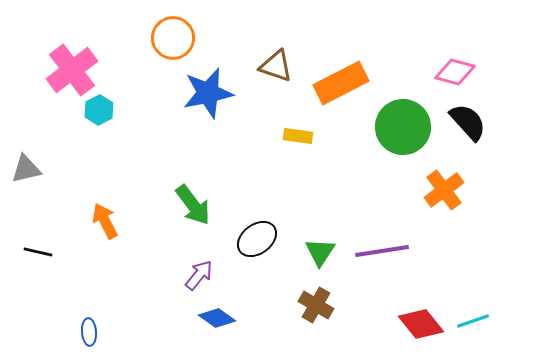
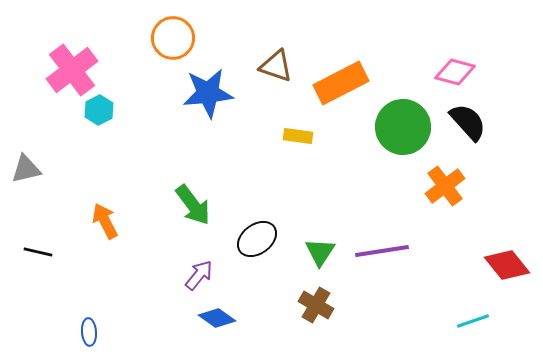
blue star: rotated 6 degrees clockwise
orange cross: moved 1 px right, 4 px up
red diamond: moved 86 px right, 59 px up
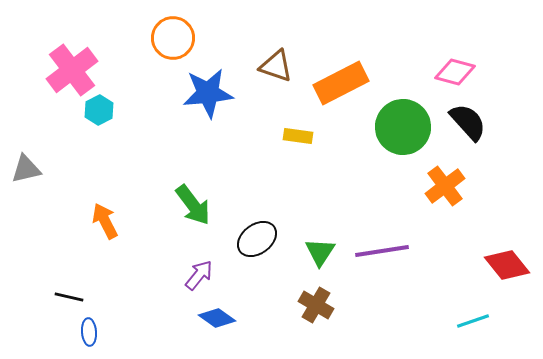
black line: moved 31 px right, 45 px down
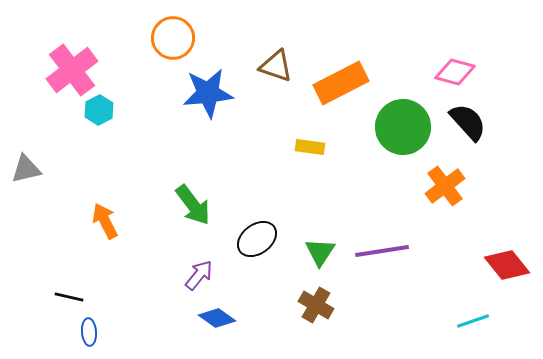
yellow rectangle: moved 12 px right, 11 px down
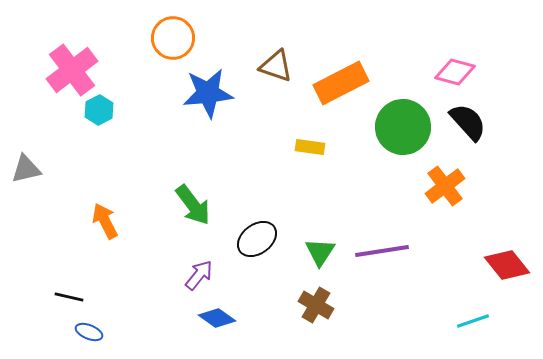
blue ellipse: rotated 64 degrees counterclockwise
